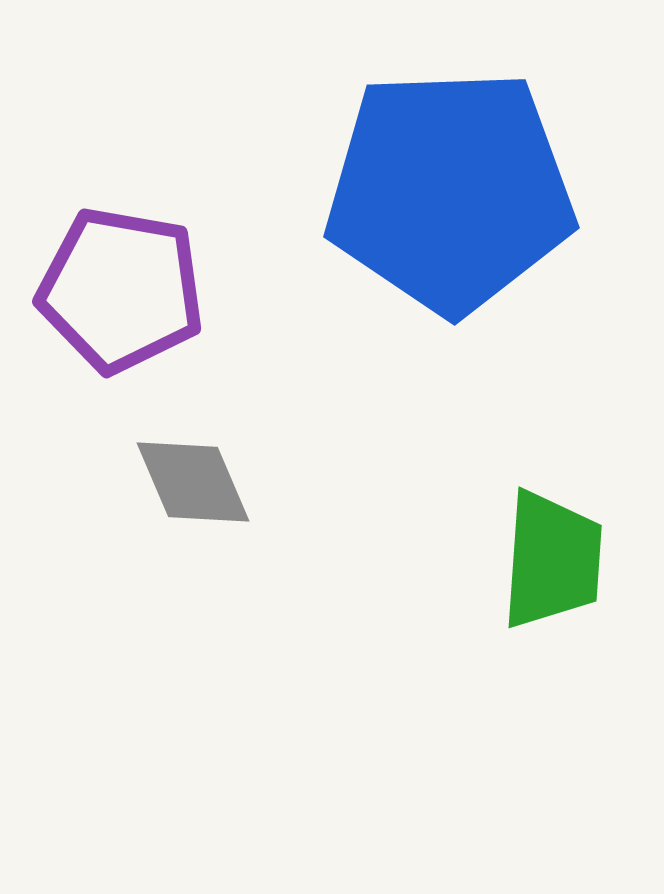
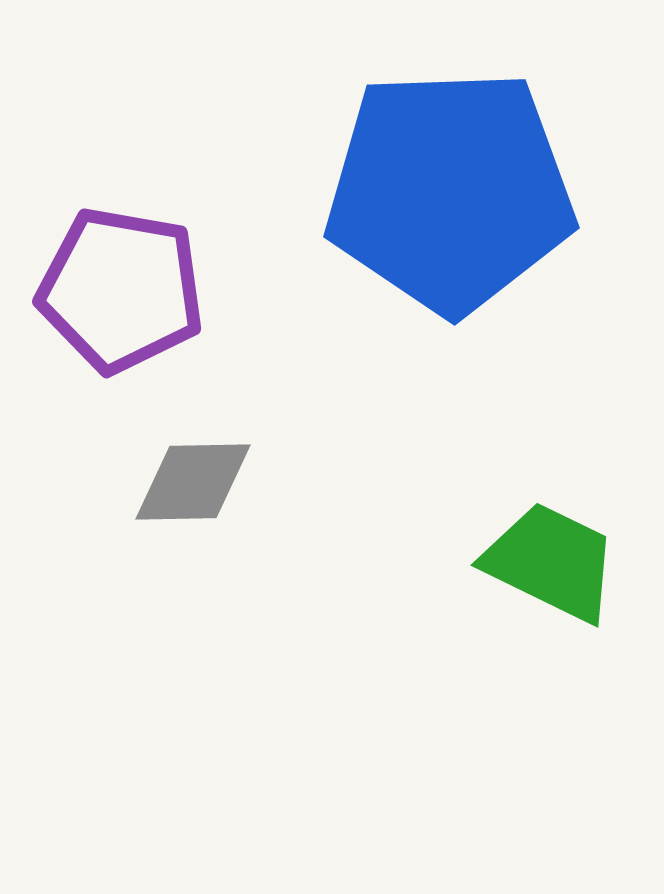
gray diamond: rotated 68 degrees counterclockwise
green trapezoid: moved 1 px left, 2 px down; rotated 68 degrees counterclockwise
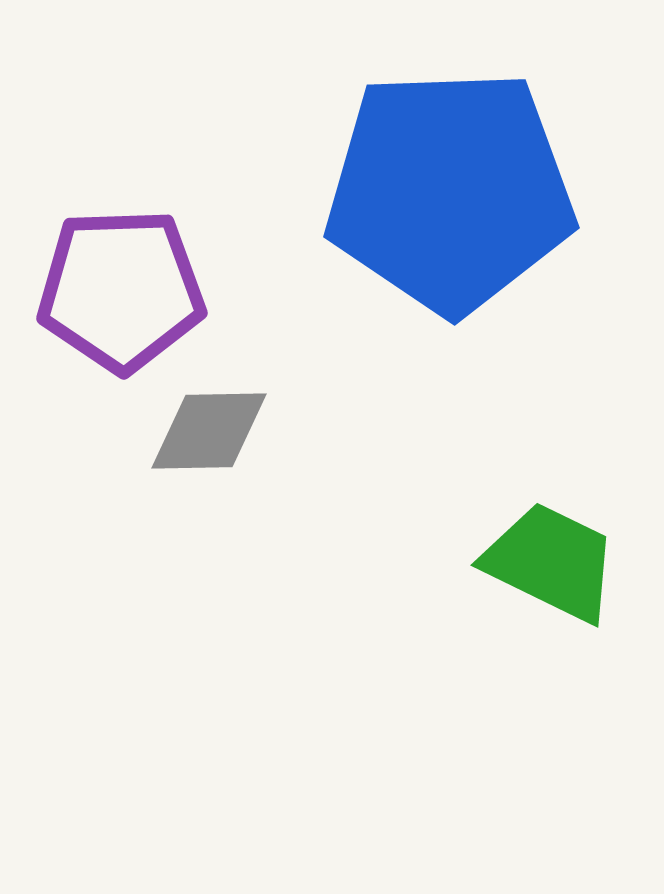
purple pentagon: rotated 12 degrees counterclockwise
gray diamond: moved 16 px right, 51 px up
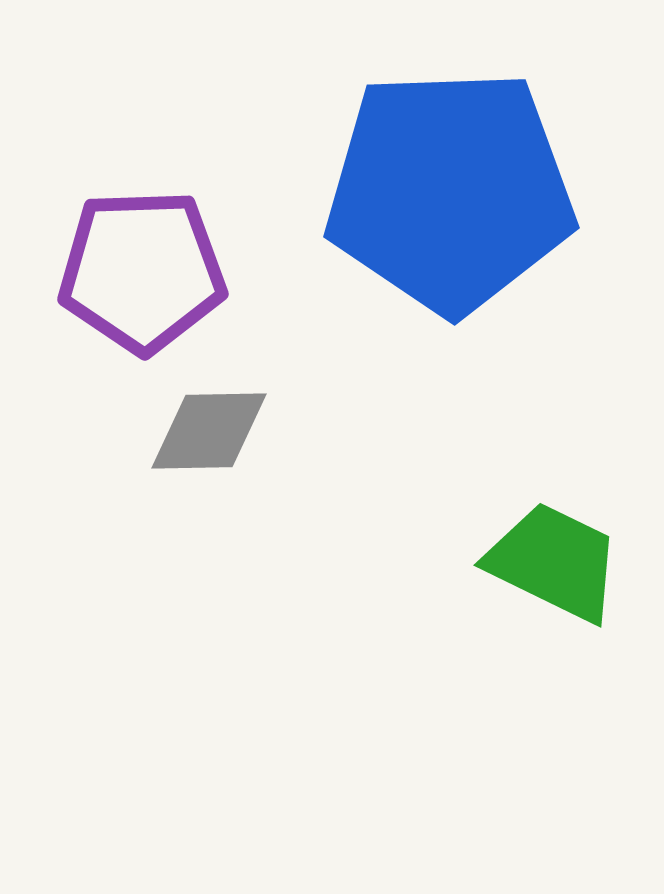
purple pentagon: moved 21 px right, 19 px up
green trapezoid: moved 3 px right
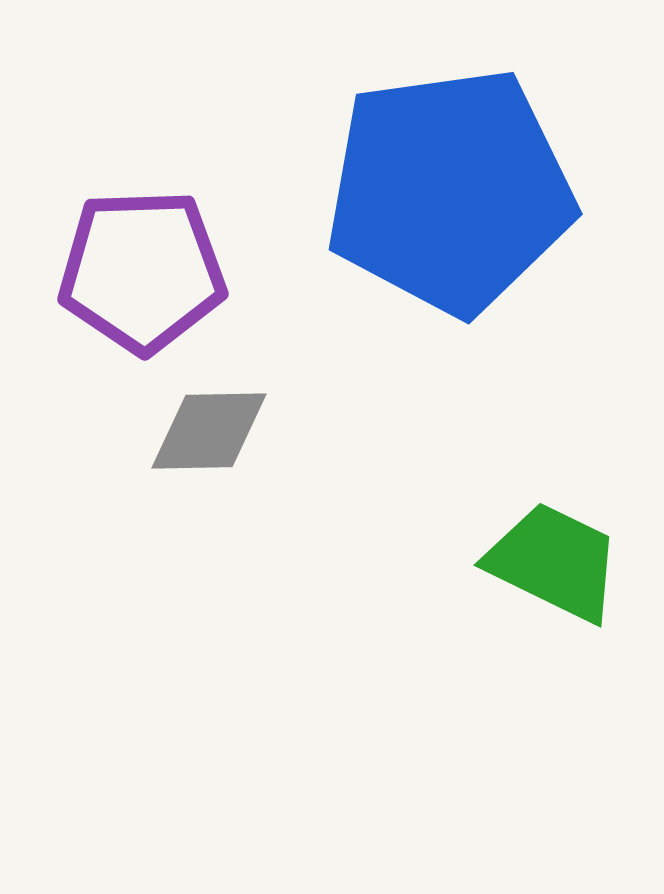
blue pentagon: rotated 6 degrees counterclockwise
